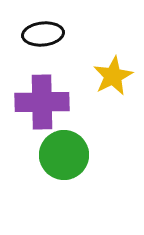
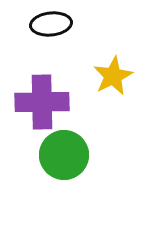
black ellipse: moved 8 px right, 10 px up
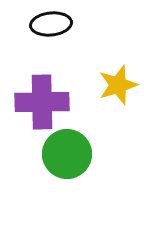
yellow star: moved 5 px right, 9 px down; rotated 9 degrees clockwise
green circle: moved 3 px right, 1 px up
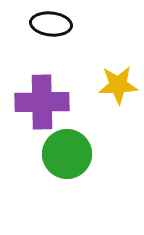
black ellipse: rotated 12 degrees clockwise
yellow star: rotated 15 degrees clockwise
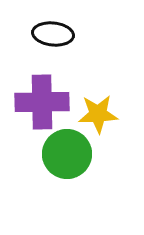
black ellipse: moved 2 px right, 10 px down
yellow star: moved 20 px left, 29 px down
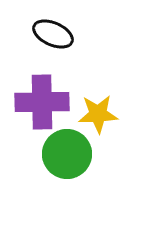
black ellipse: rotated 18 degrees clockwise
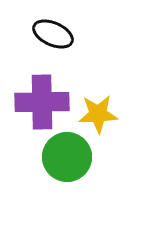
green circle: moved 3 px down
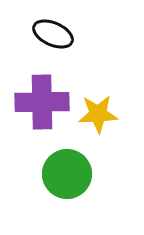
green circle: moved 17 px down
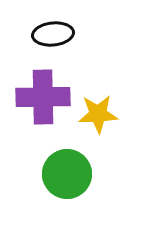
black ellipse: rotated 30 degrees counterclockwise
purple cross: moved 1 px right, 5 px up
